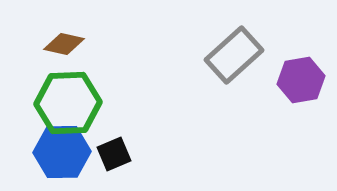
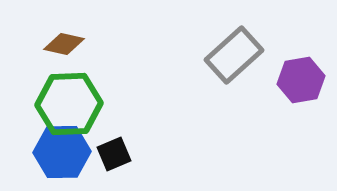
green hexagon: moved 1 px right, 1 px down
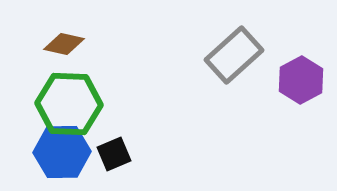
purple hexagon: rotated 18 degrees counterclockwise
green hexagon: rotated 4 degrees clockwise
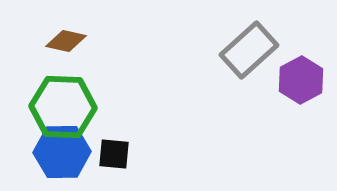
brown diamond: moved 2 px right, 3 px up
gray rectangle: moved 15 px right, 5 px up
green hexagon: moved 6 px left, 3 px down
black square: rotated 28 degrees clockwise
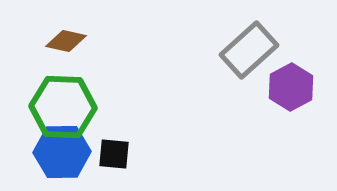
purple hexagon: moved 10 px left, 7 px down
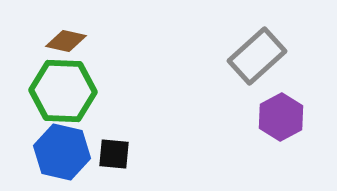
gray rectangle: moved 8 px right, 6 px down
purple hexagon: moved 10 px left, 30 px down
green hexagon: moved 16 px up
blue hexagon: rotated 14 degrees clockwise
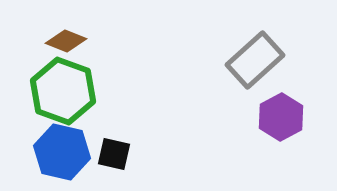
brown diamond: rotated 9 degrees clockwise
gray rectangle: moved 2 px left, 4 px down
green hexagon: rotated 18 degrees clockwise
black square: rotated 8 degrees clockwise
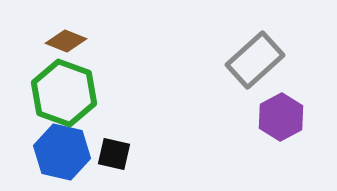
green hexagon: moved 1 px right, 2 px down
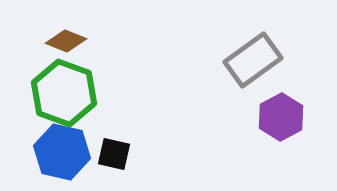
gray rectangle: moved 2 px left; rotated 6 degrees clockwise
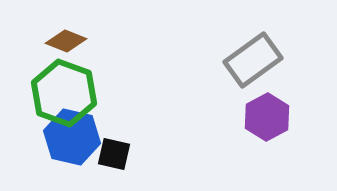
purple hexagon: moved 14 px left
blue hexagon: moved 10 px right, 15 px up
